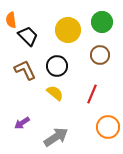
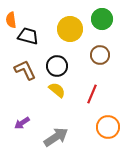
green circle: moved 3 px up
yellow circle: moved 2 px right, 1 px up
black trapezoid: rotated 30 degrees counterclockwise
yellow semicircle: moved 2 px right, 3 px up
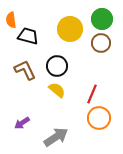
brown circle: moved 1 px right, 12 px up
orange circle: moved 9 px left, 9 px up
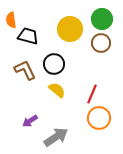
black circle: moved 3 px left, 2 px up
purple arrow: moved 8 px right, 2 px up
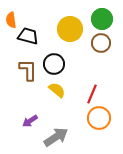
brown L-shape: moved 3 px right; rotated 25 degrees clockwise
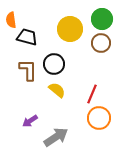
black trapezoid: moved 1 px left, 1 px down
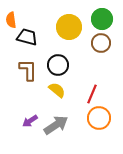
yellow circle: moved 1 px left, 2 px up
black circle: moved 4 px right, 1 px down
gray arrow: moved 12 px up
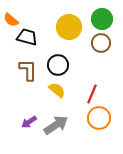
orange semicircle: rotated 42 degrees counterclockwise
purple arrow: moved 1 px left, 1 px down
